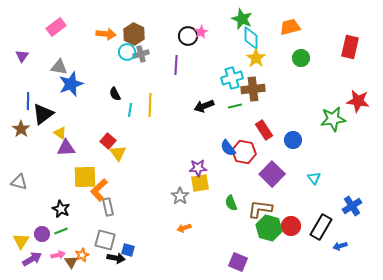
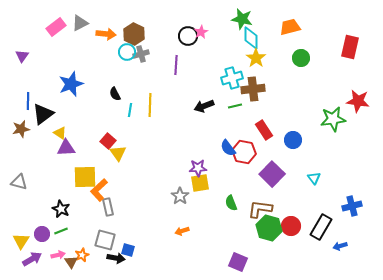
green star at (242, 19): rotated 10 degrees counterclockwise
gray triangle at (59, 67): moved 21 px right, 44 px up; rotated 36 degrees counterclockwise
brown star at (21, 129): rotated 24 degrees clockwise
blue cross at (352, 206): rotated 18 degrees clockwise
orange arrow at (184, 228): moved 2 px left, 3 px down
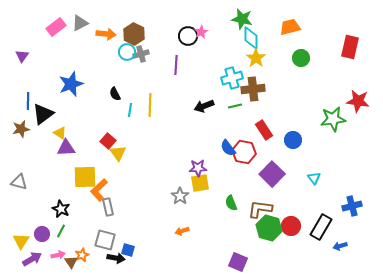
green line at (61, 231): rotated 40 degrees counterclockwise
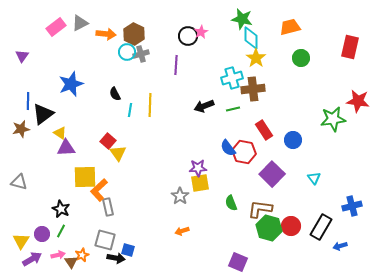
green line at (235, 106): moved 2 px left, 3 px down
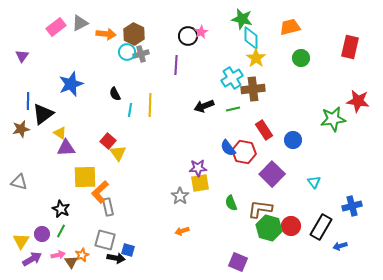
cyan cross at (232, 78): rotated 15 degrees counterclockwise
cyan triangle at (314, 178): moved 4 px down
orange L-shape at (99, 190): moved 1 px right, 2 px down
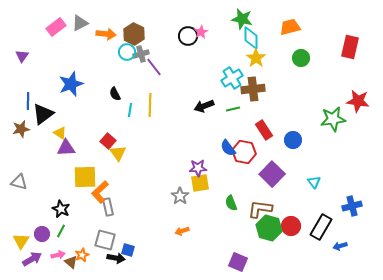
purple line at (176, 65): moved 22 px left, 2 px down; rotated 42 degrees counterclockwise
brown triangle at (71, 262): rotated 16 degrees counterclockwise
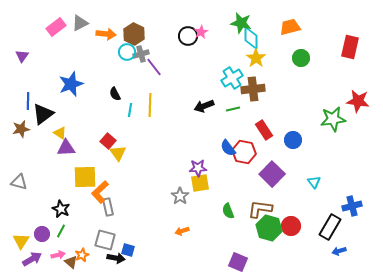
green star at (242, 19): moved 1 px left, 4 px down
green semicircle at (231, 203): moved 3 px left, 8 px down
black rectangle at (321, 227): moved 9 px right
blue arrow at (340, 246): moved 1 px left, 5 px down
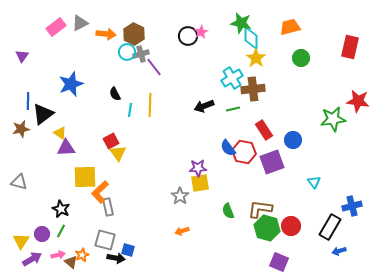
red square at (108, 141): moved 3 px right; rotated 21 degrees clockwise
purple square at (272, 174): moved 12 px up; rotated 25 degrees clockwise
green hexagon at (269, 228): moved 2 px left
purple square at (238, 262): moved 41 px right
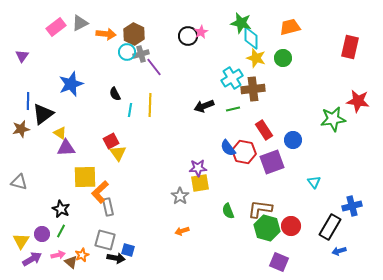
yellow star at (256, 58): rotated 18 degrees counterclockwise
green circle at (301, 58): moved 18 px left
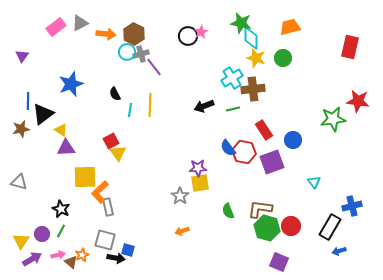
yellow triangle at (60, 133): moved 1 px right, 3 px up
